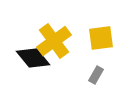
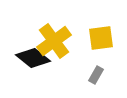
black diamond: rotated 12 degrees counterclockwise
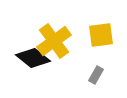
yellow square: moved 3 px up
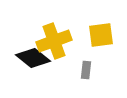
yellow cross: rotated 16 degrees clockwise
gray rectangle: moved 10 px left, 5 px up; rotated 24 degrees counterclockwise
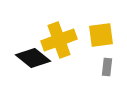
yellow cross: moved 5 px right, 1 px up
gray rectangle: moved 21 px right, 3 px up
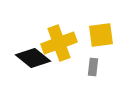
yellow cross: moved 3 px down
gray rectangle: moved 14 px left
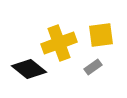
black diamond: moved 4 px left, 11 px down
gray rectangle: rotated 48 degrees clockwise
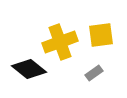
yellow cross: moved 1 px right, 1 px up
gray rectangle: moved 1 px right, 6 px down
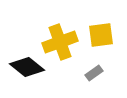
black diamond: moved 2 px left, 2 px up
